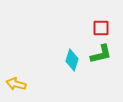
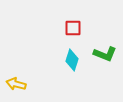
red square: moved 28 px left
green L-shape: moved 4 px right; rotated 35 degrees clockwise
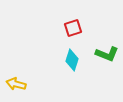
red square: rotated 18 degrees counterclockwise
green L-shape: moved 2 px right
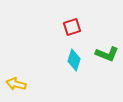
red square: moved 1 px left, 1 px up
cyan diamond: moved 2 px right
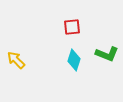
red square: rotated 12 degrees clockwise
yellow arrow: moved 24 px up; rotated 30 degrees clockwise
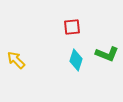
cyan diamond: moved 2 px right
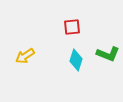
green L-shape: moved 1 px right
yellow arrow: moved 9 px right, 4 px up; rotated 78 degrees counterclockwise
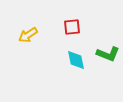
yellow arrow: moved 3 px right, 21 px up
cyan diamond: rotated 30 degrees counterclockwise
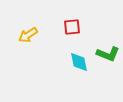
cyan diamond: moved 3 px right, 2 px down
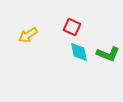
red square: rotated 30 degrees clockwise
cyan diamond: moved 10 px up
